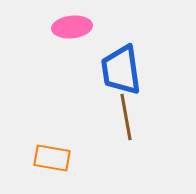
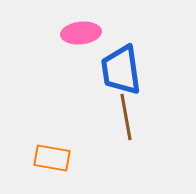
pink ellipse: moved 9 px right, 6 px down
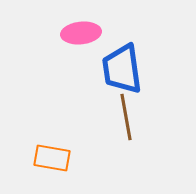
blue trapezoid: moved 1 px right, 1 px up
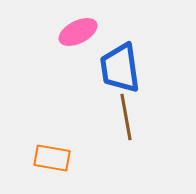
pink ellipse: moved 3 px left, 1 px up; rotated 21 degrees counterclockwise
blue trapezoid: moved 2 px left, 1 px up
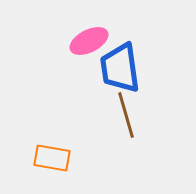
pink ellipse: moved 11 px right, 9 px down
brown line: moved 2 px up; rotated 6 degrees counterclockwise
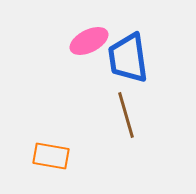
blue trapezoid: moved 8 px right, 10 px up
orange rectangle: moved 1 px left, 2 px up
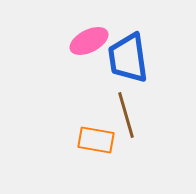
orange rectangle: moved 45 px right, 16 px up
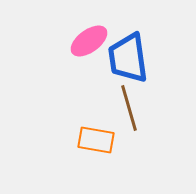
pink ellipse: rotated 9 degrees counterclockwise
brown line: moved 3 px right, 7 px up
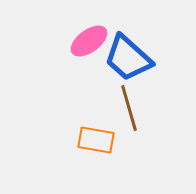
blue trapezoid: rotated 40 degrees counterclockwise
